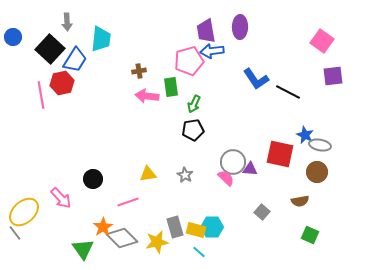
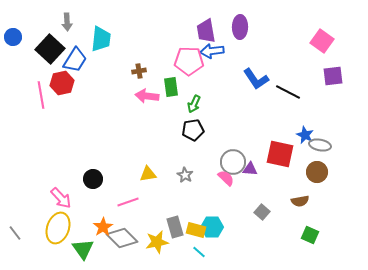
pink pentagon at (189, 61): rotated 16 degrees clockwise
yellow ellipse at (24, 212): moved 34 px right, 16 px down; rotated 28 degrees counterclockwise
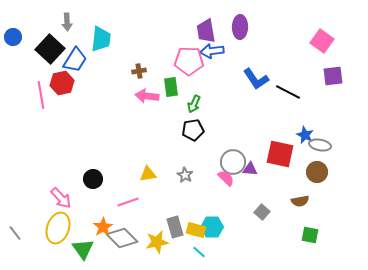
green square at (310, 235): rotated 12 degrees counterclockwise
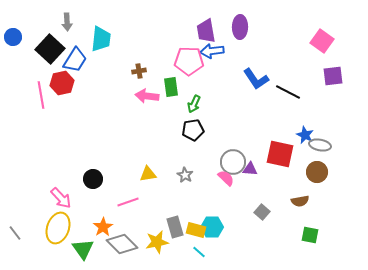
gray diamond at (122, 238): moved 6 px down
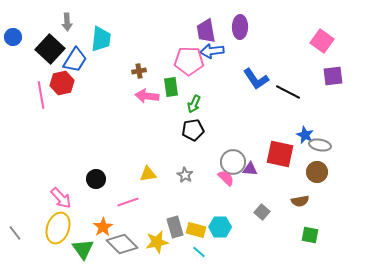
black circle at (93, 179): moved 3 px right
cyan hexagon at (212, 227): moved 8 px right
